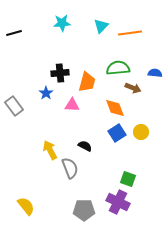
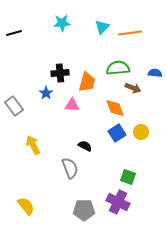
cyan triangle: moved 1 px right, 1 px down
yellow arrow: moved 17 px left, 5 px up
green square: moved 2 px up
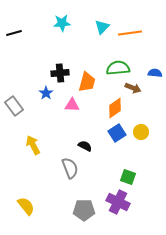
orange diamond: rotated 75 degrees clockwise
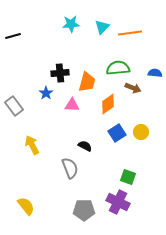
cyan star: moved 9 px right, 1 px down
black line: moved 1 px left, 3 px down
orange diamond: moved 7 px left, 4 px up
yellow arrow: moved 1 px left
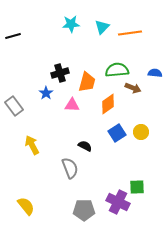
green semicircle: moved 1 px left, 2 px down
black cross: rotated 12 degrees counterclockwise
green square: moved 9 px right, 10 px down; rotated 21 degrees counterclockwise
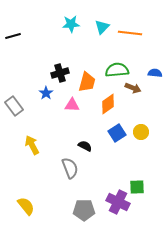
orange line: rotated 15 degrees clockwise
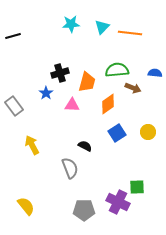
yellow circle: moved 7 px right
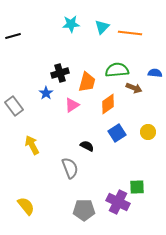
brown arrow: moved 1 px right
pink triangle: rotated 35 degrees counterclockwise
black semicircle: moved 2 px right
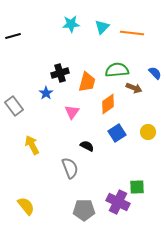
orange line: moved 2 px right
blue semicircle: rotated 40 degrees clockwise
pink triangle: moved 7 px down; rotated 21 degrees counterclockwise
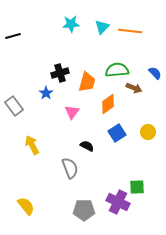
orange line: moved 2 px left, 2 px up
